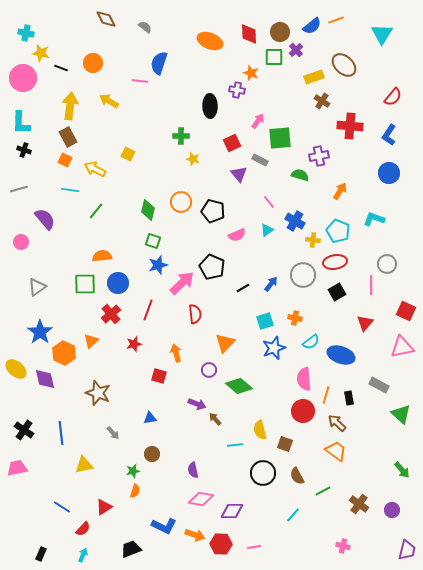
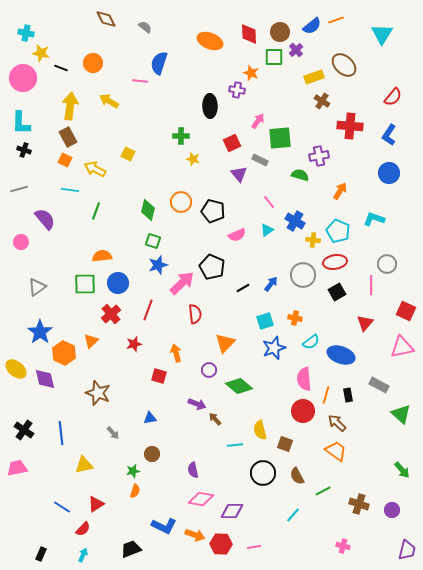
green line at (96, 211): rotated 18 degrees counterclockwise
black rectangle at (349, 398): moved 1 px left, 3 px up
brown cross at (359, 504): rotated 18 degrees counterclockwise
red triangle at (104, 507): moved 8 px left, 3 px up
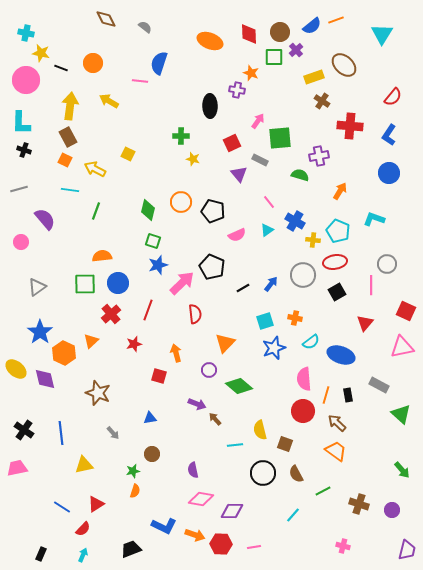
pink circle at (23, 78): moved 3 px right, 2 px down
brown semicircle at (297, 476): moved 1 px left, 2 px up
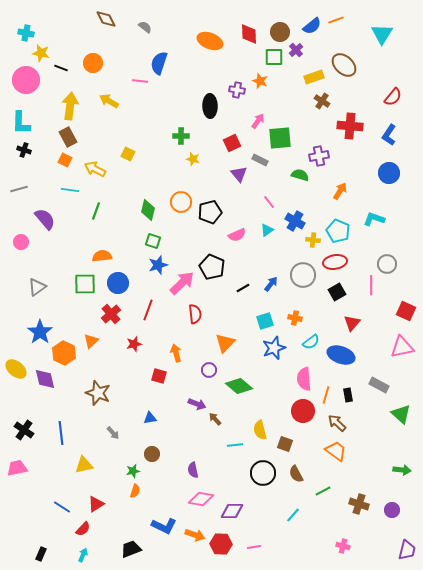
orange star at (251, 73): moved 9 px right, 8 px down
black pentagon at (213, 211): moved 3 px left, 1 px down; rotated 30 degrees counterclockwise
red triangle at (365, 323): moved 13 px left
green arrow at (402, 470): rotated 42 degrees counterclockwise
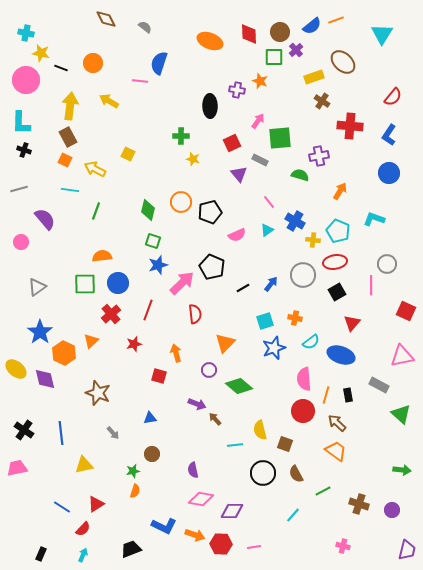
brown ellipse at (344, 65): moved 1 px left, 3 px up
pink triangle at (402, 347): moved 9 px down
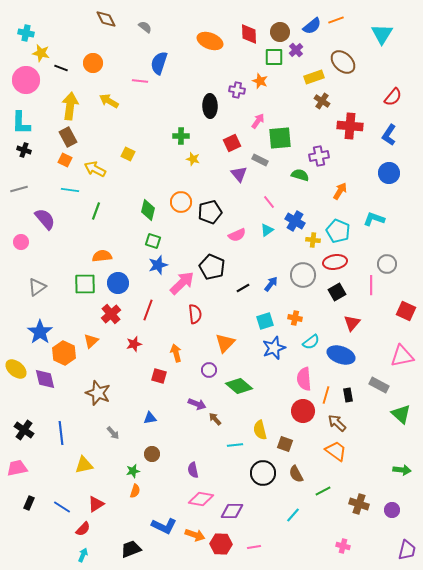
black rectangle at (41, 554): moved 12 px left, 51 px up
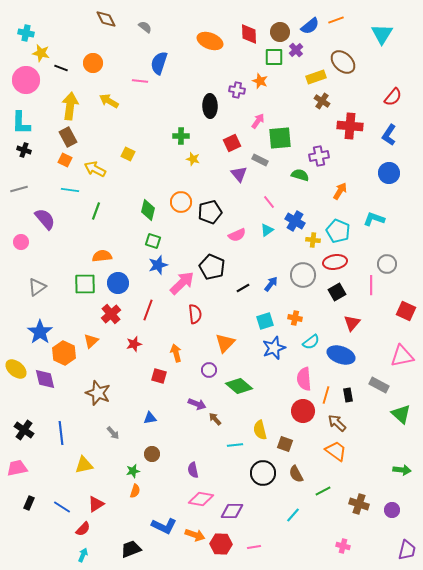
blue semicircle at (312, 26): moved 2 px left
yellow rectangle at (314, 77): moved 2 px right
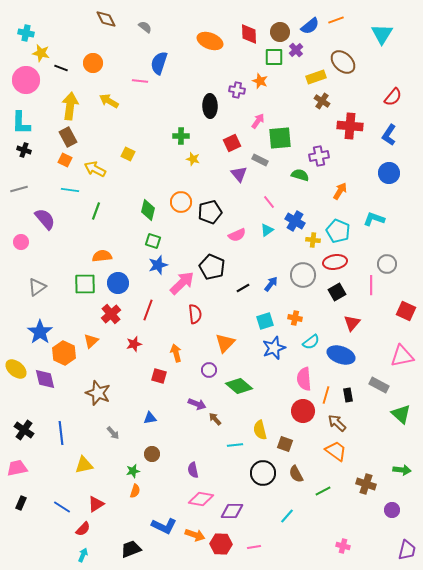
black rectangle at (29, 503): moved 8 px left
brown cross at (359, 504): moved 7 px right, 20 px up
cyan line at (293, 515): moved 6 px left, 1 px down
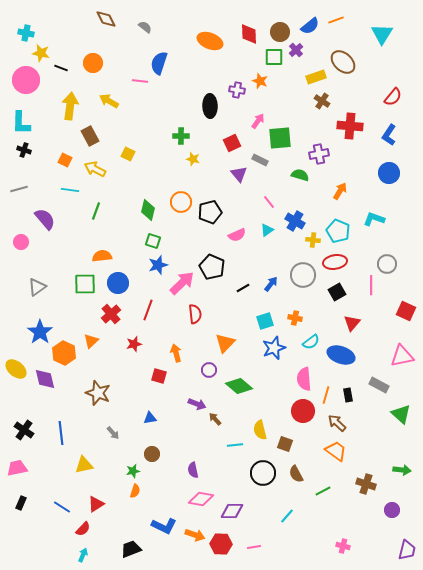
brown rectangle at (68, 137): moved 22 px right, 1 px up
purple cross at (319, 156): moved 2 px up
